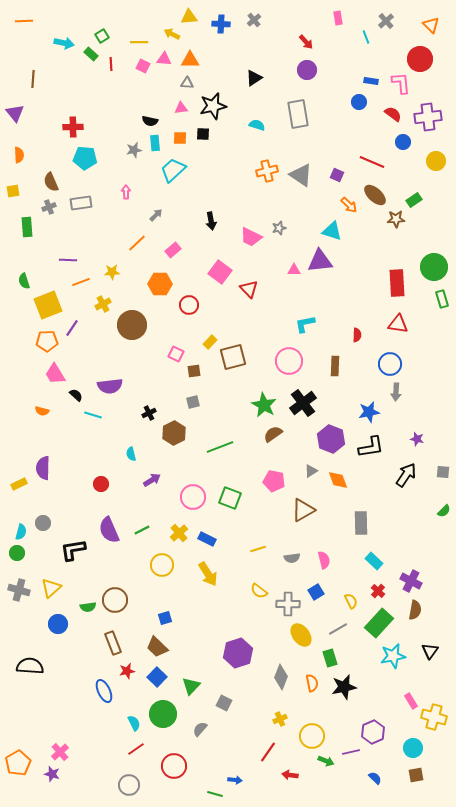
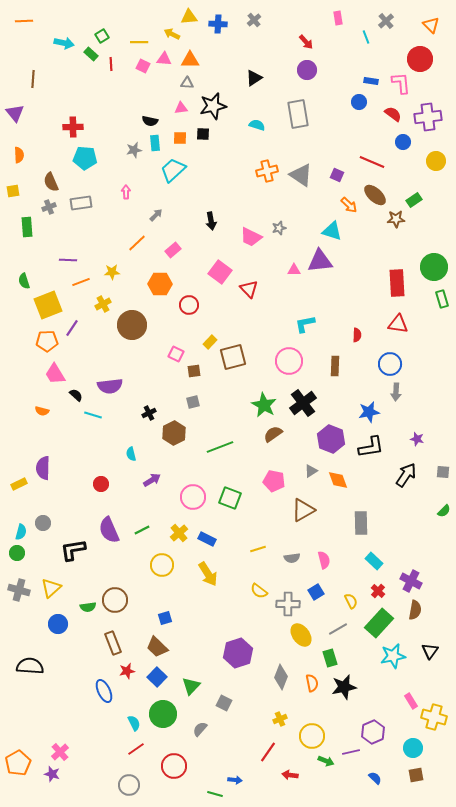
blue cross at (221, 24): moved 3 px left
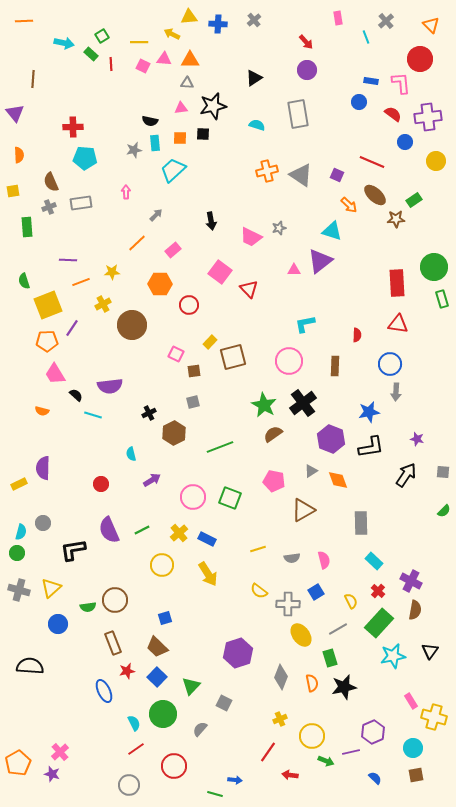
blue circle at (403, 142): moved 2 px right
purple triangle at (320, 261): rotated 32 degrees counterclockwise
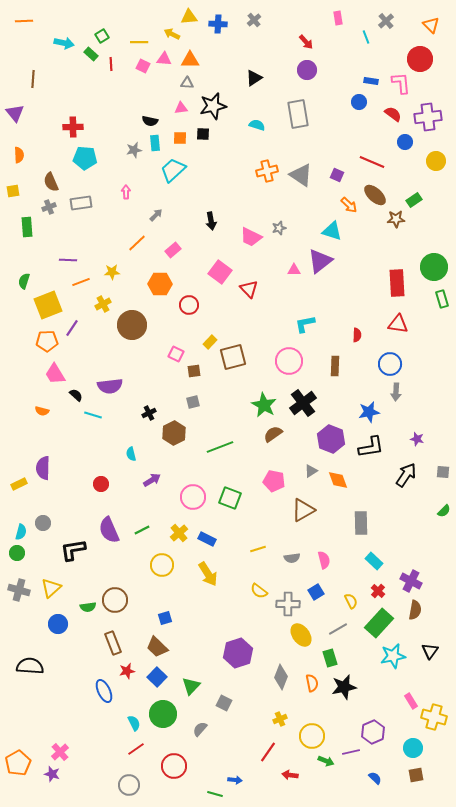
green semicircle at (24, 281): rotated 35 degrees clockwise
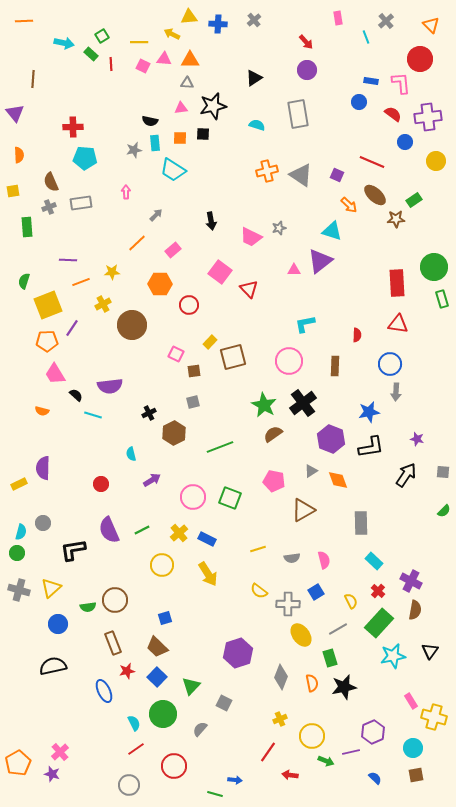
cyan trapezoid at (173, 170): rotated 104 degrees counterclockwise
black semicircle at (30, 666): moved 23 px right; rotated 16 degrees counterclockwise
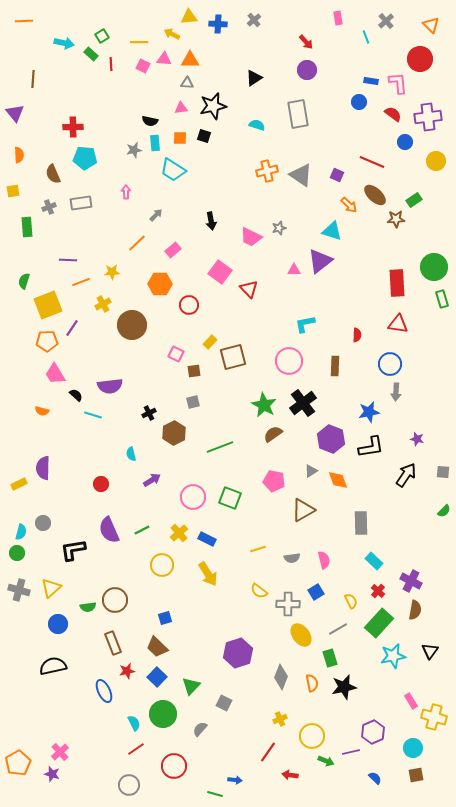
pink L-shape at (401, 83): moved 3 px left
black square at (203, 134): moved 1 px right, 2 px down; rotated 16 degrees clockwise
brown semicircle at (51, 182): moved 2 px right, 8 px up
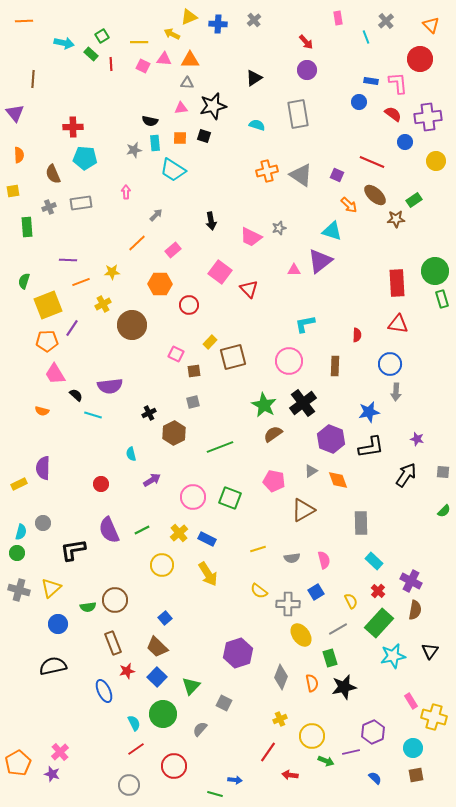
yellow triangle at (189, 17): rotated 18 degrees counterclockwise
green circle at (434, 267): moved 1 px right, 4 px down
blue square at (165, 618): rotated 24 degrees counterclockwise
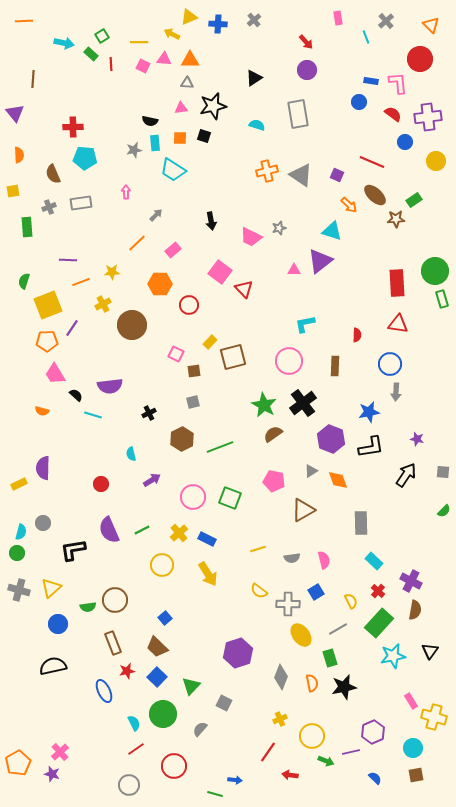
red triangle at (249, 289): moved 5 px left
brown hexagon at (174, 433): moved 8 px right, 6 px down
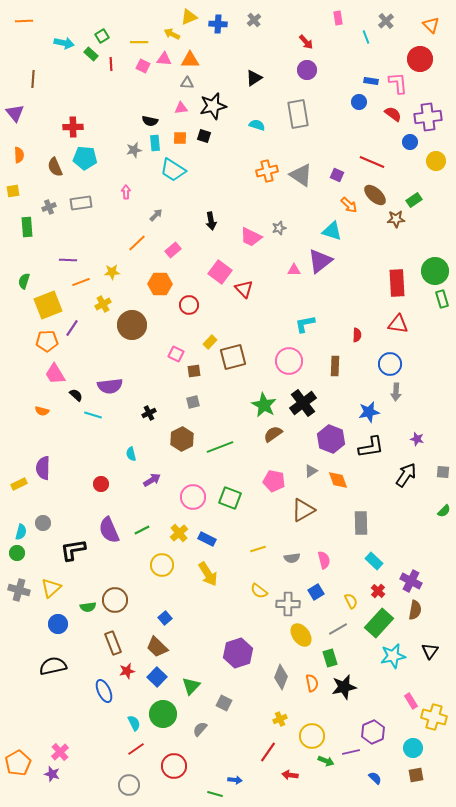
blue circle at (405, 142): moved 5 px right
brown semicircle at (53, 174): moved 2 px right, 7 px up
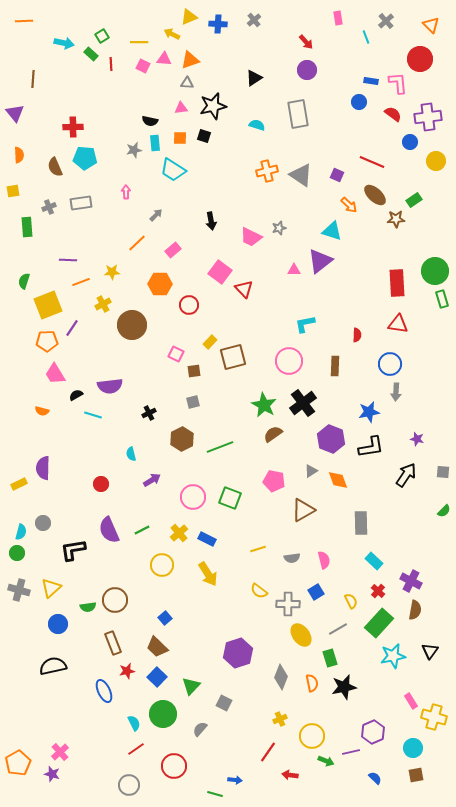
orange triangle at (190, 60): rotated 18 degrees counterclockwise
black semicircle at (76, 395): rotated 72 degrees counterclockwise
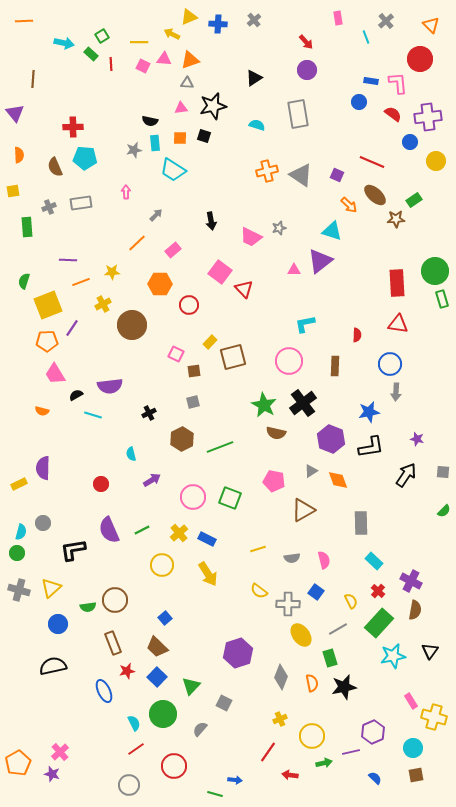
brown semicircle at (273, 434): moved 3 px right, 1 px up; rotated 132 degrees counterclockwise
blue square at (316, 592): rotated 21 degrees counterclockwise
green arrow at (326, 761): moved 2 px left, 2 px down; rotated 35 degrees counterclockwise
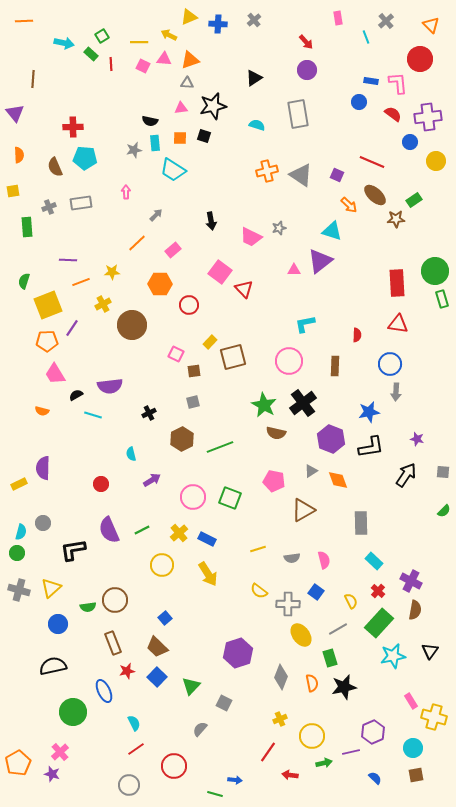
yellow arrow at (172, 34): moved 3 px left, 1 px down
green circle at (163, 714): moved 90 px left, 2 px up
